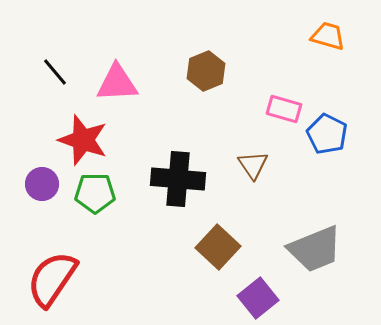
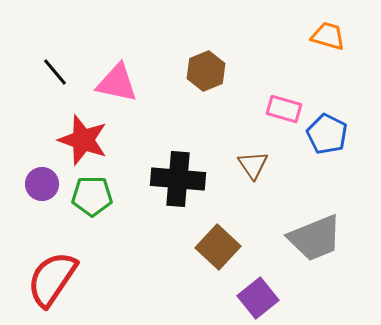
pink triangle: rotated 15 degrees clockwise
green pentagon: moved 3 px left, 3 px down
gray trapezoid: moved 11 px up
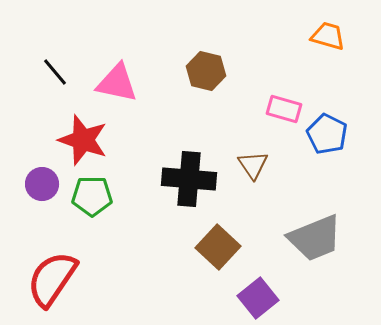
brown hexagon: rotated 24 degrees counterclockwise
black cross: moved 11 px right
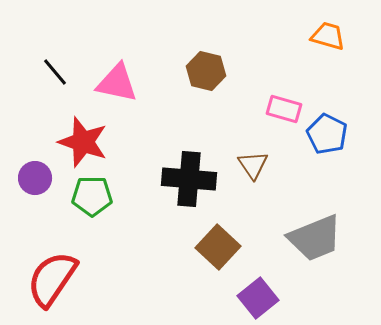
red star: moved 2 px down
purple circle: moved 7 px left, 6 px up
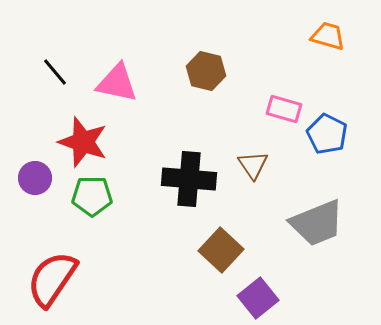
gray trapezoid: moved 2 px right, 15 px up
brown square: moved 3 px right, 3 px down
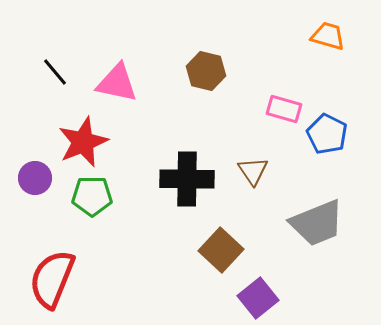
red star: rotated 30 degrees clockwise
brown triangle: moved 6 px down
black cross: moved 2 px left; rotated 4 degrees counterclockwise
red semicircle: rotated 12 degrees counterclockwise
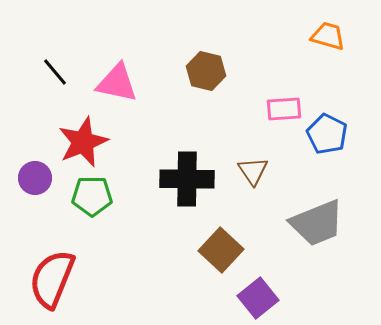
pink rectangle: rotated 20 degrees counterclockwise
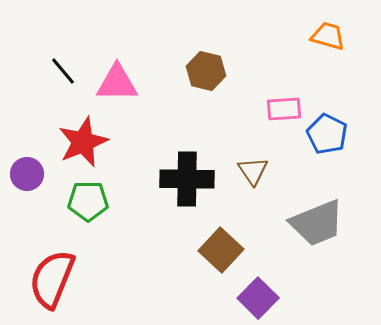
black line: moved 8 px right, 1 px up
pink triangle: rotated 12 degrees counterclockwise
purple circle: moved 8 px left, 4 px up
green pentagon: moved 4 px left, 5 px down
purple square: rotated 6 degrees counterclockwise
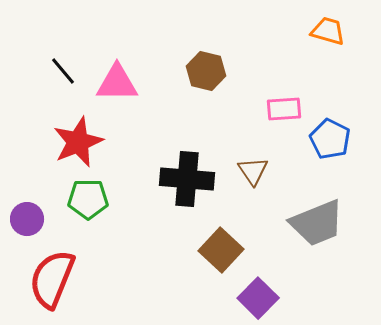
orange trapezoid: moved 5 px up
blue pentagon: moved 3 px right, 5 px down
red star: moved 5 px left
purple circle: moved 45 px down
black cross: rotated 4 degrees clockwise
green pentagon: moved 2 px up
